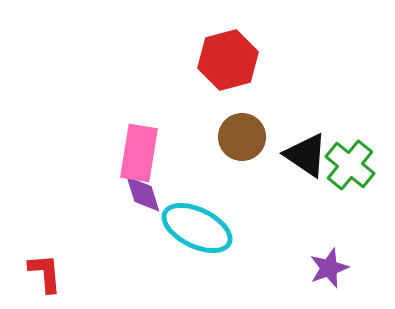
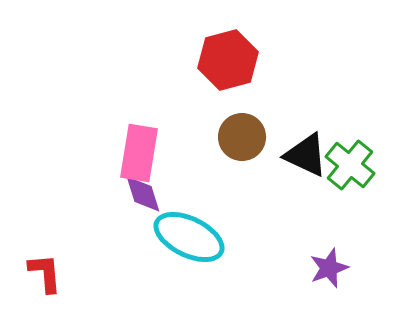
black triangle: rotated 9 degrees counterclockwise
cyan ellipse: moved 8 px left, 9 px down
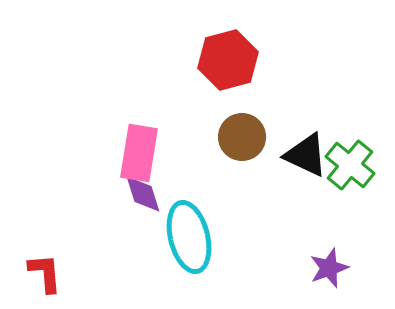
cyan ellipse: rotated 50 degrees clockwise
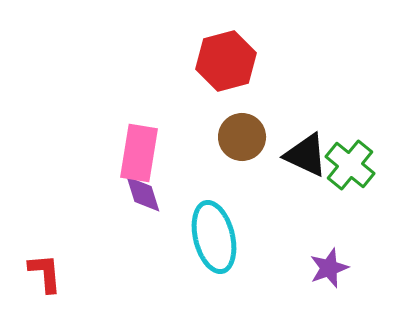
red hexagon: moved 2 px left, 1 px down
cyan ellipse: moved 25 px right
